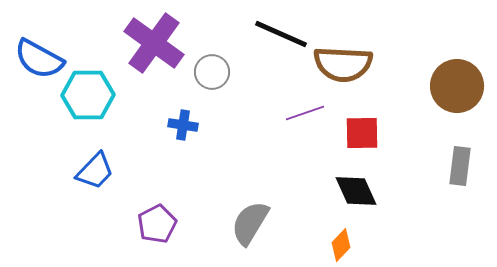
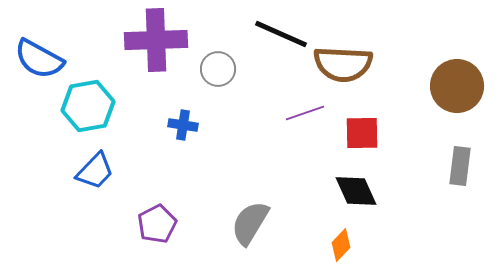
purple cross: moved 2 px right, 3 px up; rotated 38 degrees counterclockwise
gray circle: moved 6 px right, 3 px up
cyan hexagon: moved 11 px down; rotated 9 degrees counterclockwise
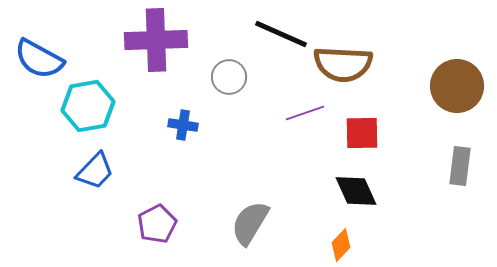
gray circle: moved 11 px right, 8 px down
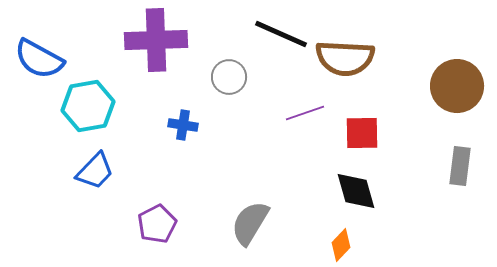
brown semicircle: moved 2 px right, 6 px up
black diamond: rotated 9 degrees clockwise
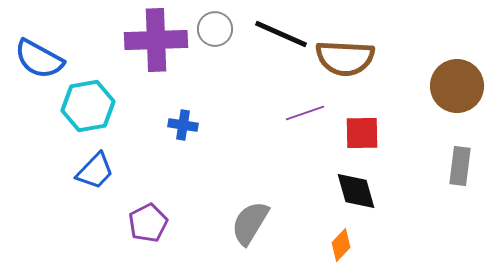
gray circle: moved 14 px left, 48 px up
purple pentagon: moved 9 px left, 1 px up
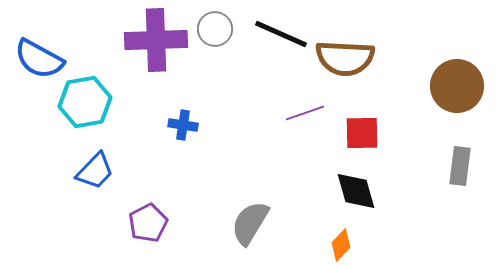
cyan hexagon: moved 3 px left, 4 px up
